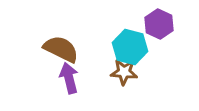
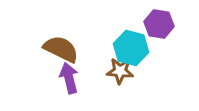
purple hexagon: rotated 16 degrees counterclockwise
cyan hexagon: moved 1 px right, 1 px down
brown star: moved 4 px left, 1 px up
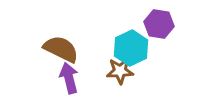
cyan hexagon: rotated 20 degrees clockwise
brown star: rotated 8 degrees counterclockwise
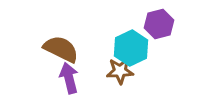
purple hexagon: rotated 24 degrees counterclockwise
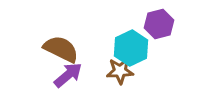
purple arrow: moved 1 px left, 3 px up; rotated 64 degrees clockwise
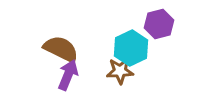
purple arrow: rotated 28 degrees counterclockwise
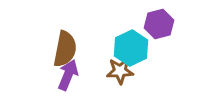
brown semicircle: moved 4 px right; rotated 75 degrees clockwise
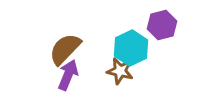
purple hexagon: moved 3 px right, 1 px down
brown semicircle: rotated 147 degrees counterclockwise
brown star: rotated 16 degrees clockwise
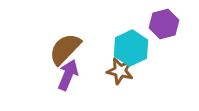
purple hexagon: moved 2 px right, 1 px up
